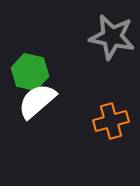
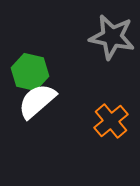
orange cross: rotated 24 degrees counterclockwise
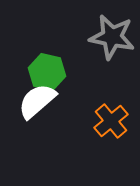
green hexagon: moved 17 px right
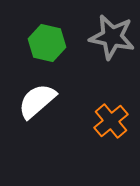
green hexagon: moved 29 px up
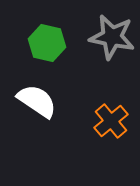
white semicircle: rotated 75 degrees clockwise
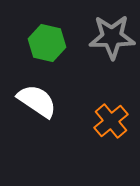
gray star: rotated 12 degrees counterclockwise
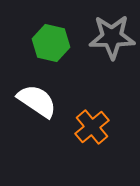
green hexagon: moved 4 px right
orange cross: moved 19 px left, 6 px down
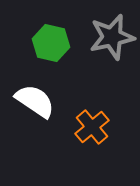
gray star: rotated 12 degrees counterclockwise
white semicircle: moved 2 px left
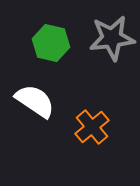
gray star: moved 1 px down; rotated 6 degrees clockwise
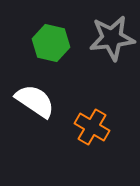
orange cross: rotated 20 degrees counterclockwise
